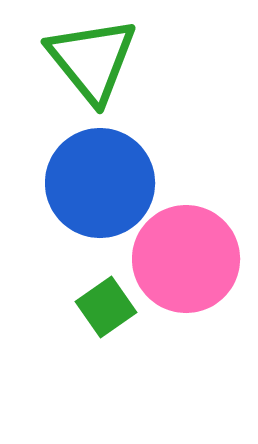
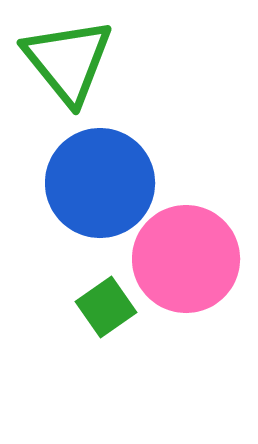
green triangle: moved 24 px left, 1 px down
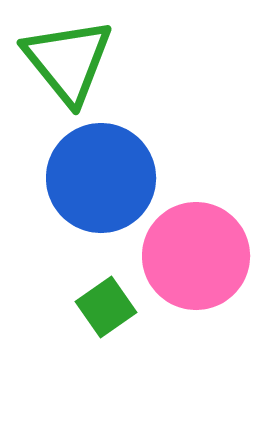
blue circle: moved 1 px right, 5 px up
pink circle: moved 10 px right, 3 px up
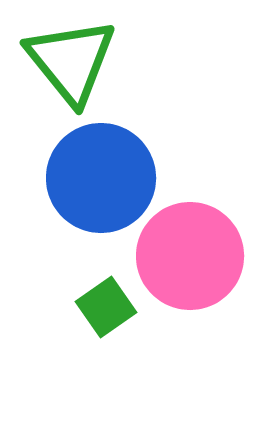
green triangle: moved 3 px right
pink circle: moved 6 px left
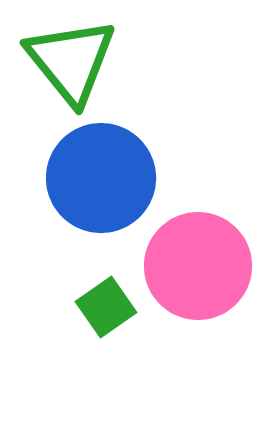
pink circle: moved 8 px right, 10 px down
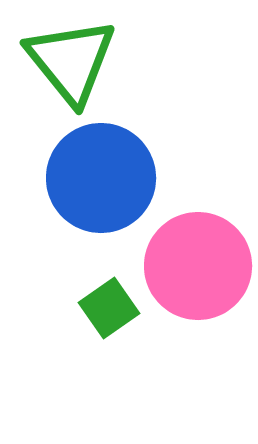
green square: moved 3 px right, 1 px down
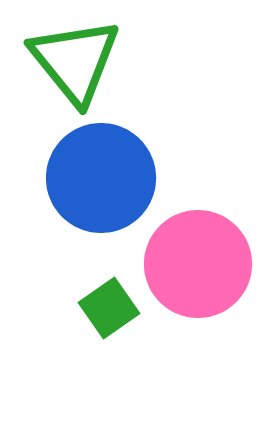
green triangle: moved 4 px right
pink circle: moved 2 px up
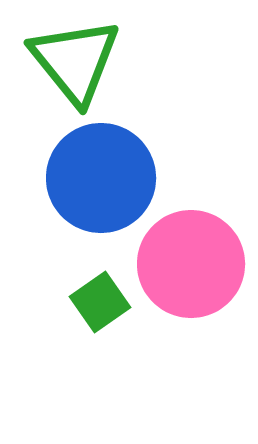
pink circle: moved 7 px left
green square: moved 9 px left, 6 px up
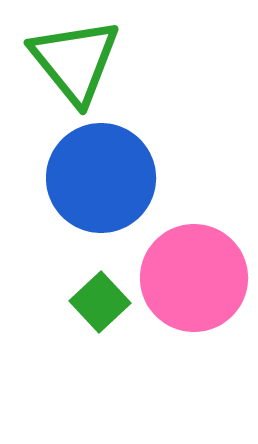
pink circle: moved 3 px right, 14 px down
green square: rotated 8 degrees counterclockwise
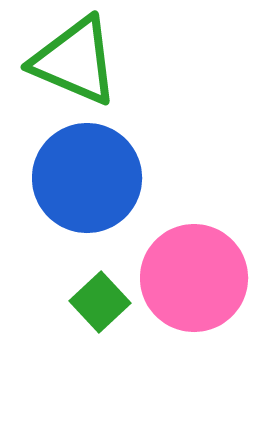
green triangle: rotated 28 degrees counterclockwise
blue circle: moved 14 px left
